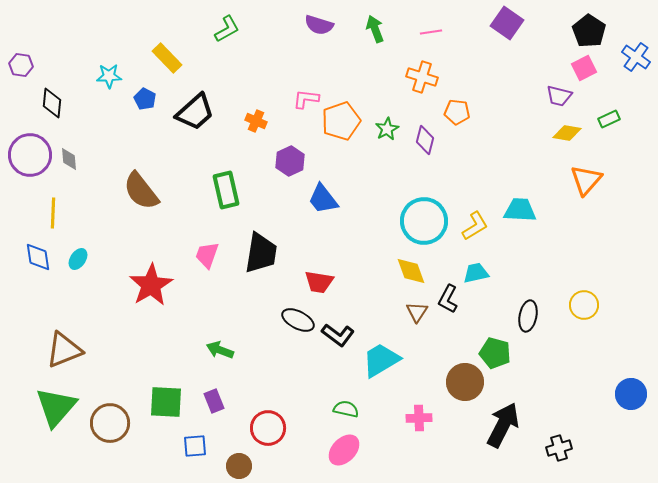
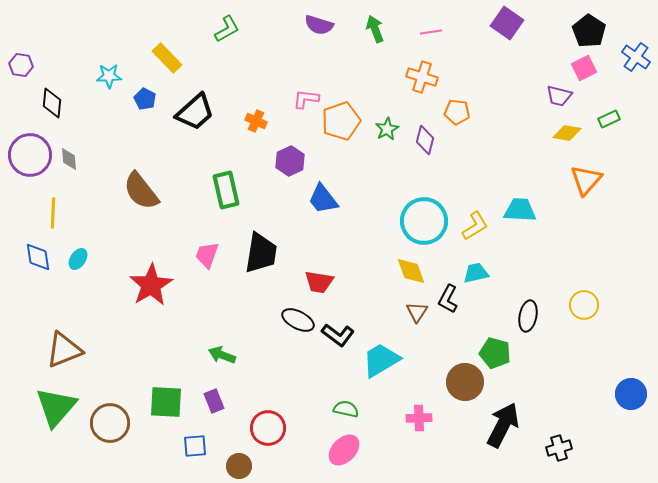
green arrow at (220, 350): moved 2 px right, 5 px down
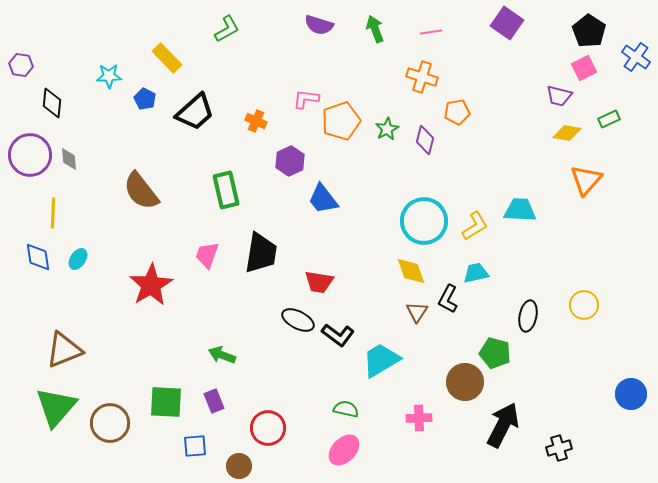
orange pentagon at (457, 112): rotated 15 degrees counterclockwise
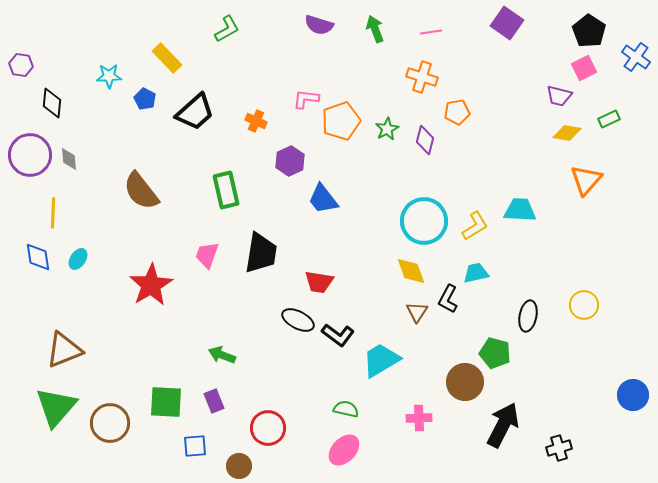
blue circle at (631, 394): moved 2 px right, 1 px down
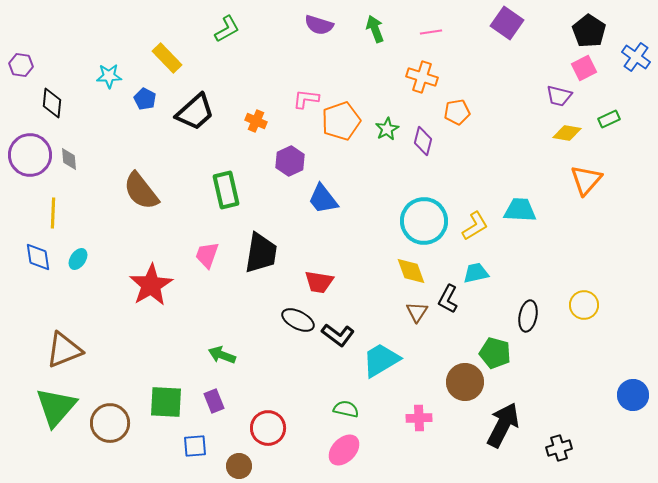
purple diamond at (425, 140): moved 2 px left, 1 px down
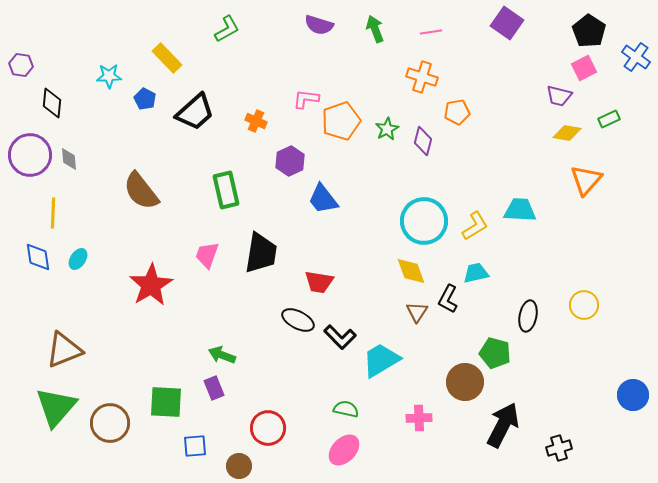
black L-shape at (338, 335): moved 2 px right, 2 px down; rotated 8 degrees clockwise
purple rectangle at (214, 401): moved 13 px up
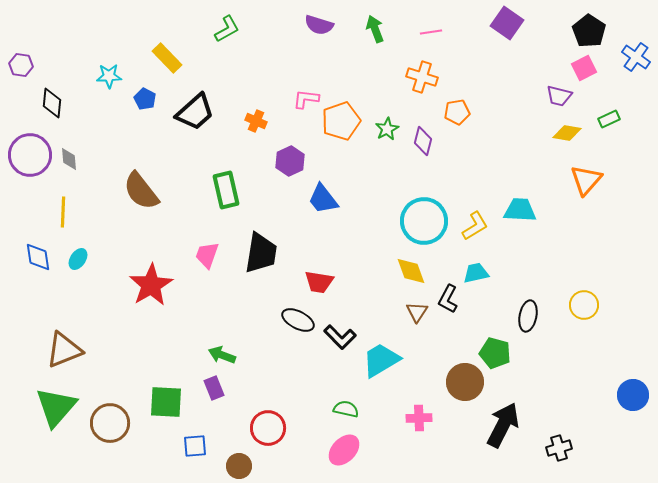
yellow line at (53, 213): moved 10 px right, 1 px up
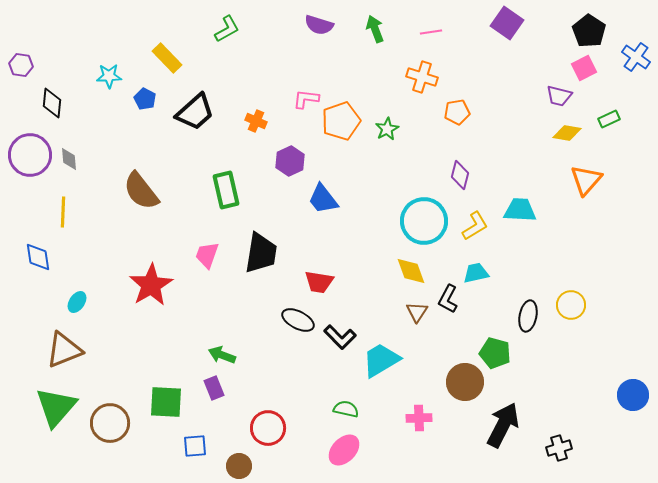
purple diamond at (423, 141): moved 37 px right, 34 px down
cyan ellipse at (78, 259): moved 1 px left, 43 px down
yellow circle at (584, 305): moved 13 px left
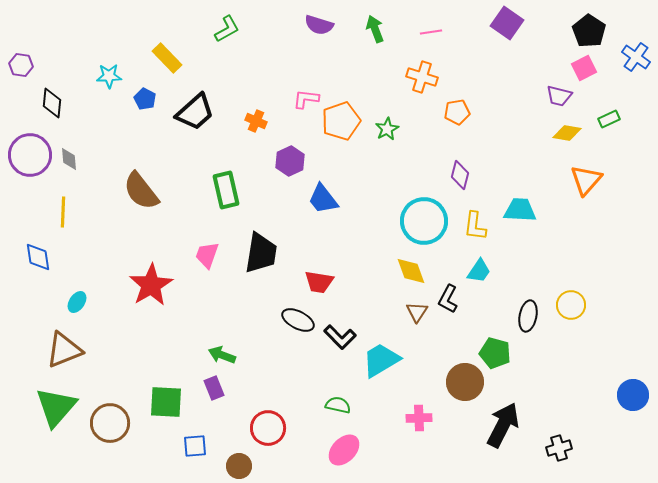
yellow L-shape at (475, 226): rotated 128 degrees clockwise
cyan trapezoid at (476, 273): moved 3 px right, 2 px up; rotated 136 degrees clockwise
green semicircle at (346, 409): moved 8 px left, 4 px up
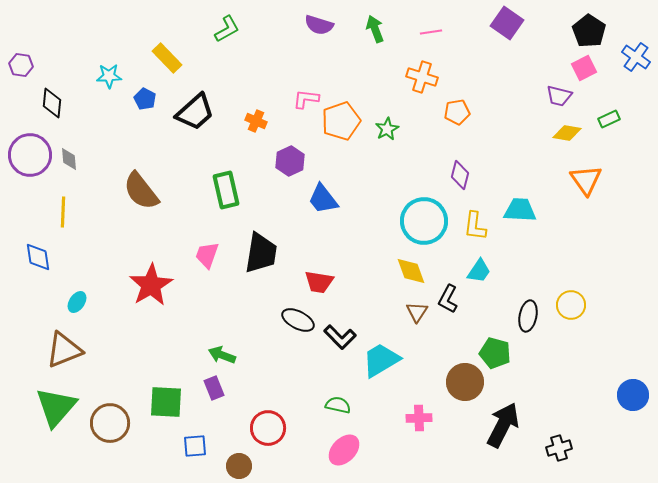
orange triangle at (586, 180): rotated 16 degrees counterclockwise
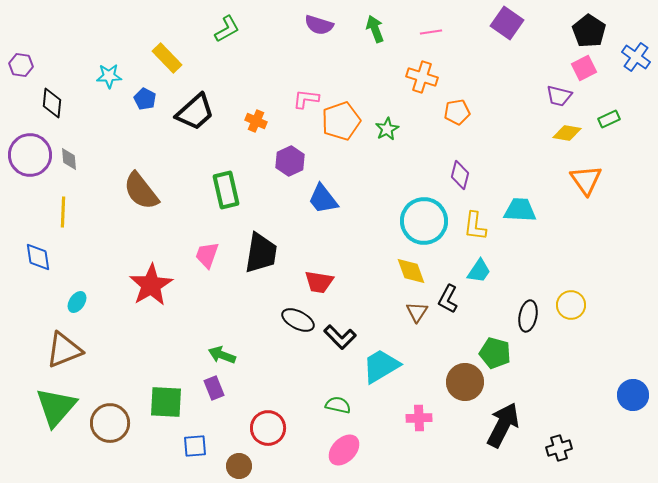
cyan trapezoid at (381, 360): moved 6 px down
